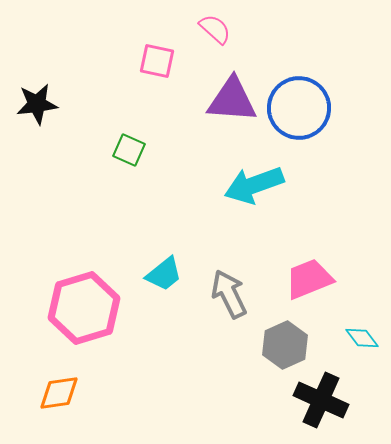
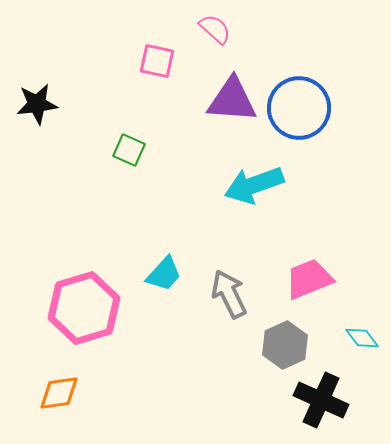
cyan trapezoid: rotated 9 degrees counterclockwise
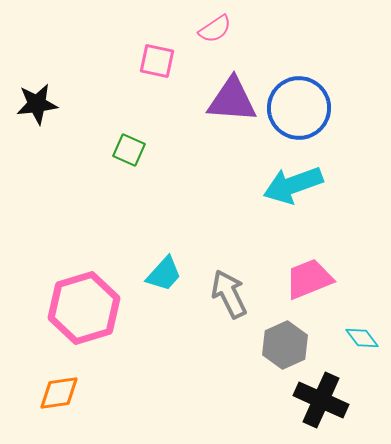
pink semicircle: rotated 104 degrees clockwise
cyan arrow: moved 39 px right
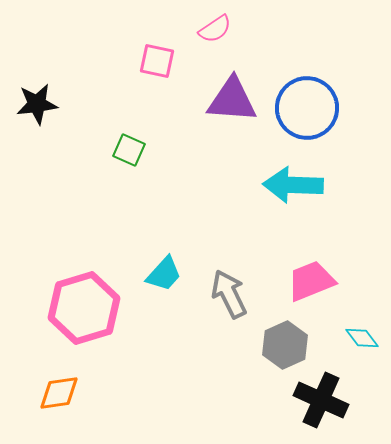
blue circle: moved 8 px right
cyan arrow: rotated 22 degrees clockwise
pink trapezoid: moved 2 px right, 2 px down
